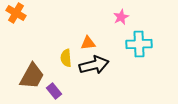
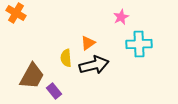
orange triangle: rotated 28 degrees counterclockwise
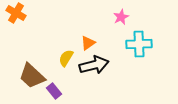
yellow semicircle: rotated 36 degrees clockwise
brown trapezoid: rotated 104 degrees clockwise
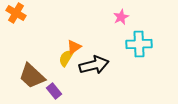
orange triangle: moved 14 px left, 4 px down
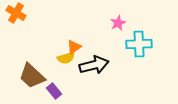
pink star: moved 3 px left, 6 px down
yellow semicircle: rotated 138 degrees counterclockwise
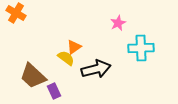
cyan cross: moved 2 px right, 4 px down
yellow semicircle: rotated 126 degrees counterclockwise
black arrow: moved 2 px right, 4 px down
brown trapezoid: moved 1 px right
purple rectangle: rotated 14 degrees clockwise
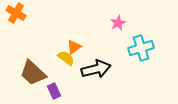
cyan cross: rotated 15 degrees counterclockwise
brown trapezoid: moved 3 px up
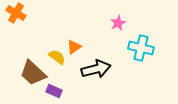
cyan cross: rotated 30 degrees clockwise
yellow semicircle: moved 9 px left, 1 px up
purple rectangle: rotated 42 degrees counterclockwise
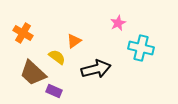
orange cross: moved 7 px right, 20 px down
orange triangle: moved 6 px up
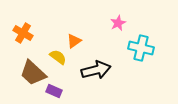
yellow semicircle: moved 1 px right
black arrow: moved 1 px down
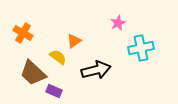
cyan cross: rotated 25 degrees counterclockwise
